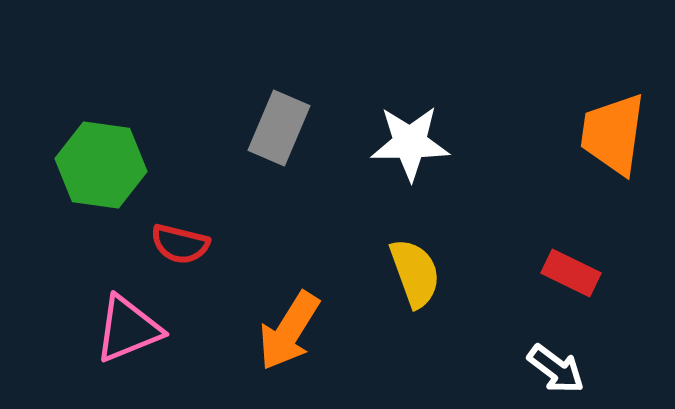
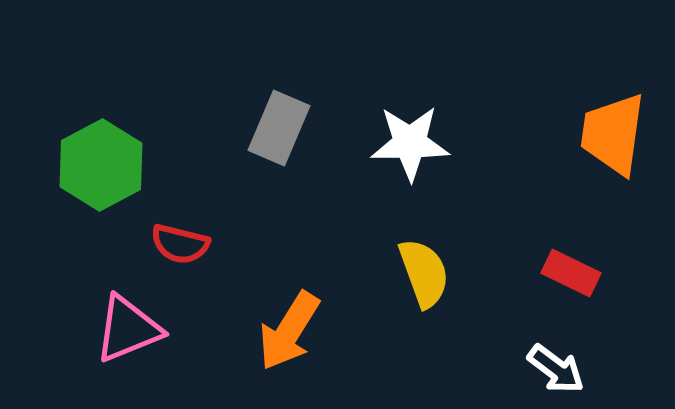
green hexagon: rotated 24 degrees clockwise
yellow semicircle: moved 9 px right
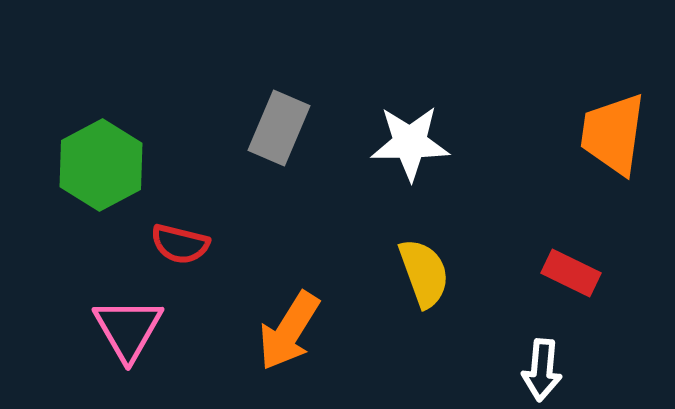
pink triangle: rotated 38 degrees counterclockwise
white arrow: moved 14 px left, 1 px down; rotated 58 degrees clockwise
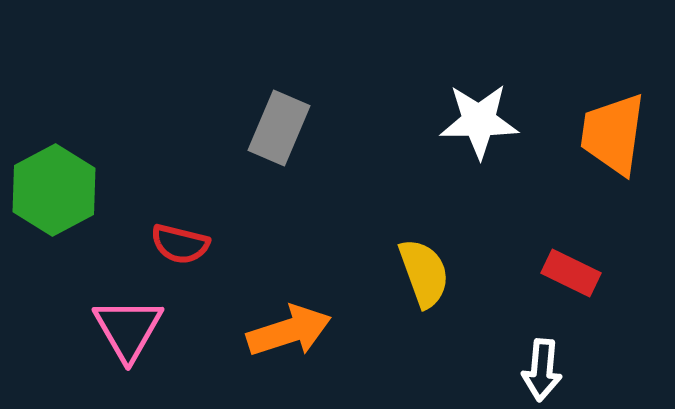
white star: moved 69 px right, 22 px up
green hexagon: moved 47 px left, 25 px down
orange arrow: rotated 140 degrees counterclockwise
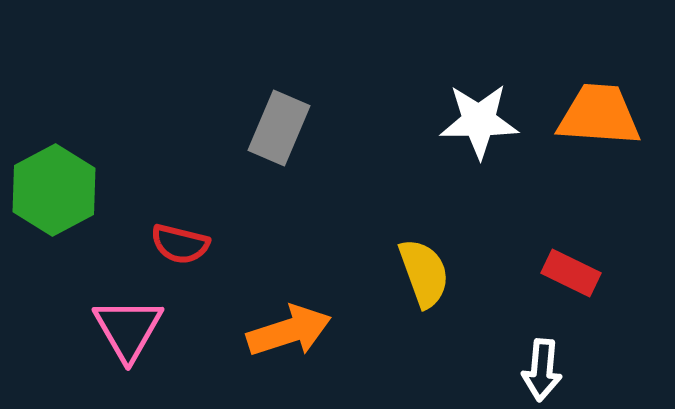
orange trapezoid: moved 14 px left, 19 px up; rotated 86 degrees clockwise
